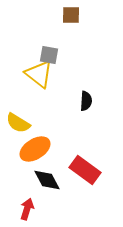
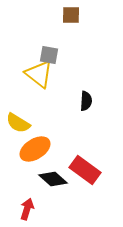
black diamond: moved 6 px right, 1 px up; rotated 20 degrees counterclockwise
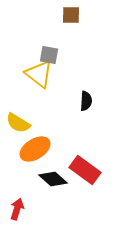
red arrow: moved 10 px left
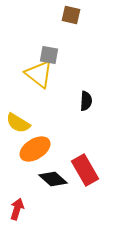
brown square: rotated 12 degrees clockwise
red rectangle: rotated 24 degrees clockwise
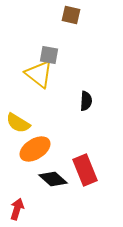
red rectangle: rotated 8 degrees clockwise
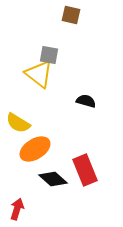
black semicircle: rotated 78 degrees counterclockwise
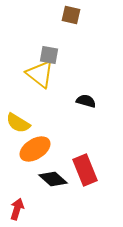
yellow triangle: moved 1 px right
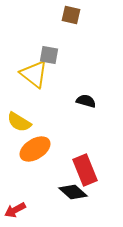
yellow triangle: moved 6 px left
yellow semicircle: moved 1 px right, 1 px up
black diamond: moved 20 px right, 13 px down
red arrow: moved 2 px left, 1 px down; rotated 135 degrees counterclockwise
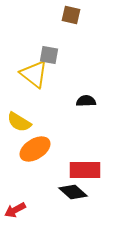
black semicircle: rotated 18 degrees counterclockwise
red rectangle: rotated 68 degrees counterclockwise
